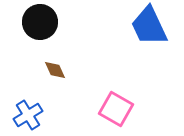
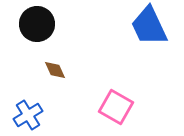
black circle: moved 3 px left, 2 px down
pink square: moved 2 px up
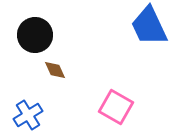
black circle: moved 2 px left, 11 px down
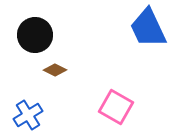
blue trapezoid: moved 1 px left, 2 px down
brown diamond: rotated 40 degrees counterclockwise
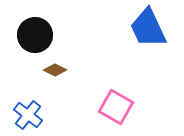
blue cross: rotated 20 degrees counterclockwise
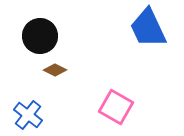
black circle: moved 5 px right, 1 px down
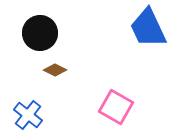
black circle: moved 3 px up
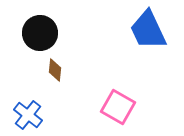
blue trapezoid: moved 2 px down
brown diamond: rotated 70 degrees clockwise
pink square: moved 2 px right
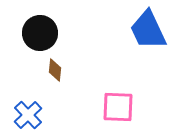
pink square: rotated 28 degrees counterclockwise
blue cross: rotated 8 degrees clockwise
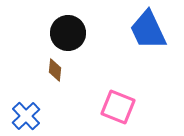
black circle: moved 28 px right
pink square: rotated 20 degrees clockwise
blue cross: moved 2 px left, 1 px down
